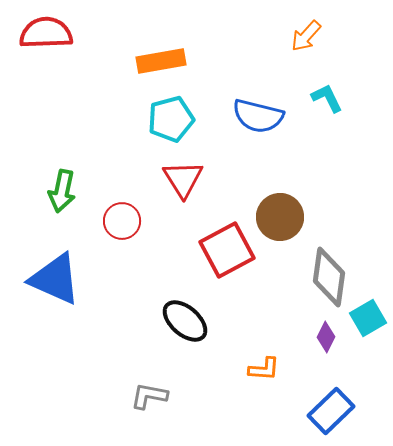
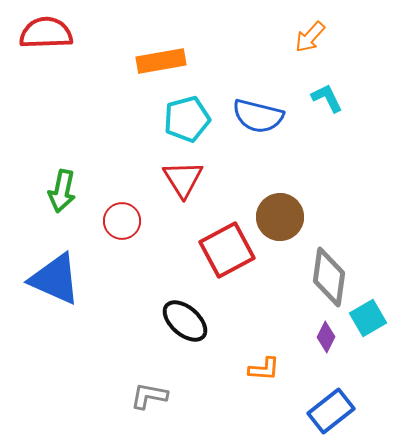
orange arrow: moved 4 px right, 1 px down
cyan pentagon: moved 16 px right
blue rectangle: rotated 6 degrees clockwise
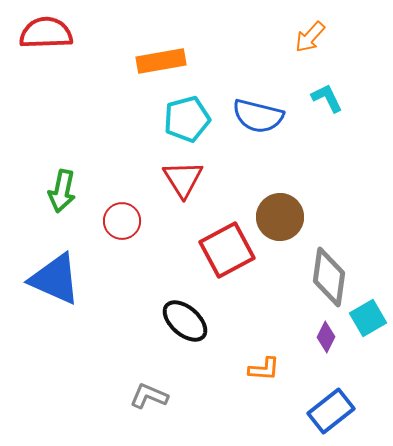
gray L-shape: rotated 12 degrees clockwise
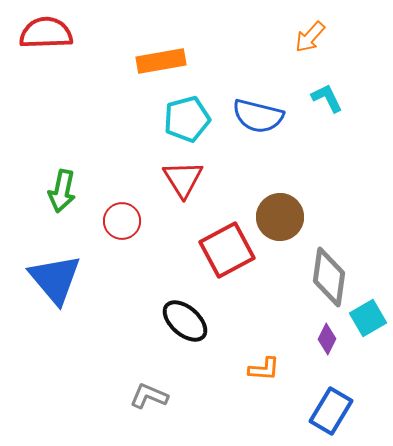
blue triangle: rotated 26 degrees clockwise
purple diamond: moved 1 px right, 2 px down
blue rectangle: rotated 21 degrees counterclockwise
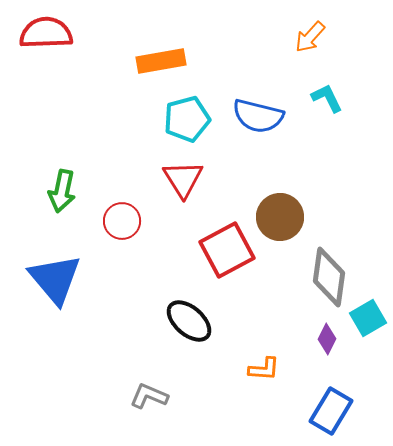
black ellipse: moved 4 px right
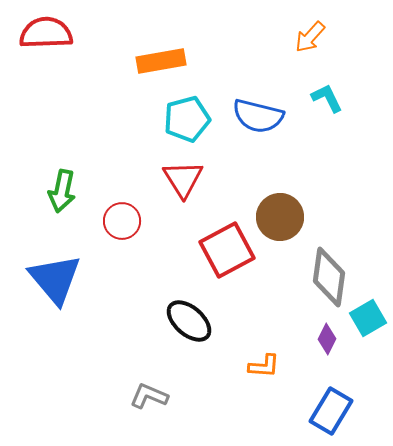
orange L-shape: moved 3 px up
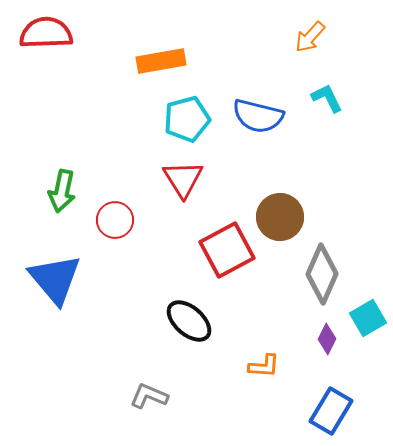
red circle: moved 7 px left, 1 px up
gray diamond: moved 7 px left, 3 px up; rotated 16 degrees clockwise
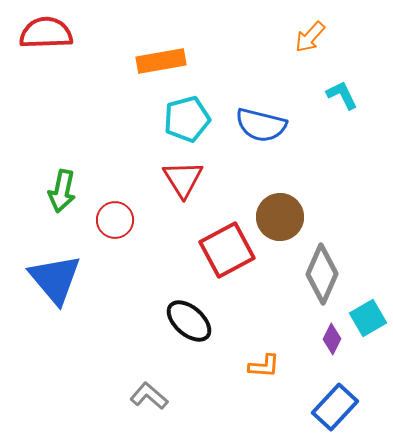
cyan L-shape: moved 15 px right, 3 px up
blue semicircle: moved 3 px right, 9 px down
purple diamond: moved 5 px right
gray L-shape: rotated 18 degrees clockwise
blue rectangle: moved 4 px right, 4 px up; rotated 12 degrees clockwise
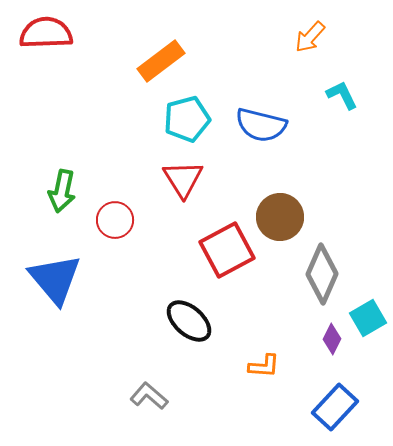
orange rectangle: rotated 27 degrees counterclockwise
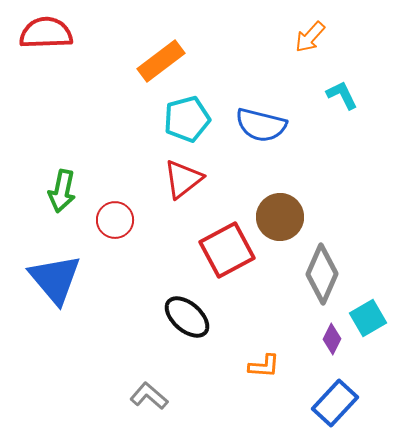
red triangle: rotated 24 degrees clockwise
black ellipse: moved 2 px left, 4 px up
blue rectangle: moved 4 px up
